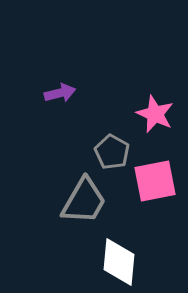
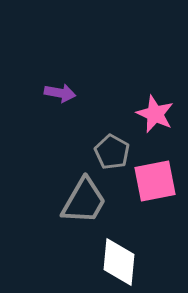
purple arrow: rotated 24 degrees clockwise
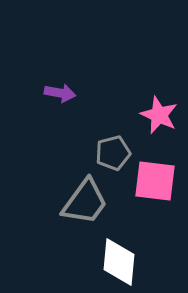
pink star: moved 4 px right, 1 px down
gray pentagon: moved 1 px right, 1 px down; rotated 28 degrees clockwise
pink square: rotated 18 degrees clockwise
gray trapezoid: moved 1 px right, 1 px down; rotated 6 degrees clockwise
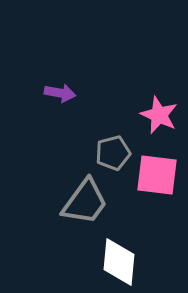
pink square: moved 2 px right, 6 px up
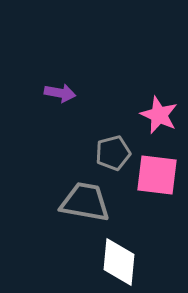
gray trapezoid: rotated 116 degrees counterclockwise
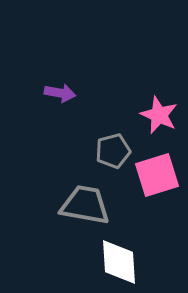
gray pentagon: moved 2 px up
pink square: rotated 24 degrees counterclockwise
gray trapezoid: moved 3 px down
white diamond: rotated 9 degrees counterclockwise
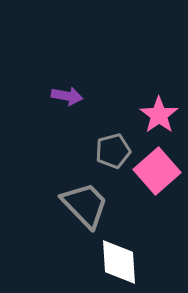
purple arrow: moved 7 px right, 3 px down
pink star: rotated 12 degrees clockwise
pink square: moved 4 px up; rotated 24 degrees counterclockwise
gray trapezoid: rotated 36 degrees clockwise
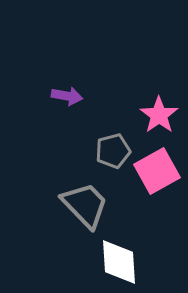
pink square: rotated 12 degrees clockwise
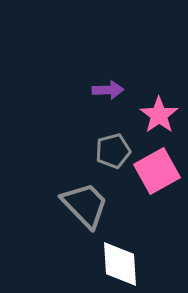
purple arrow: moved 41 px right, 6 px up; rotated 12 degrees counterclockwise
white diamond: moved 1 px right, 2 px down
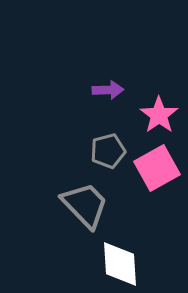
gray pentagon: moved 5 px left
pink square: moved 3 px up
